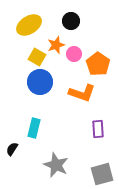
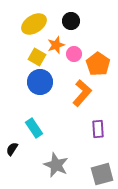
yellow ellipse: moved 5 px right, 1 px up
orange L-shape: rotated 68 degrees counterclockwise
cyan rectangle: rotated 48 degrees counterclockwise
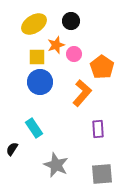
yellow square: rotated 30 degrees counterclockwise
orange pentagon: moved 4 px right, 3 px down
gray square: rotated 10 degrees clockwise
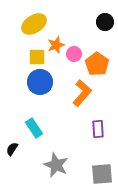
black circle: moved 34 px right, 1 px down
orange pentagon: moved 5 px left, 3 px up
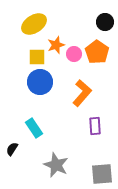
orange pentagon: moved 12 px up
purple rectangle: moved 3 px left, 3 px up
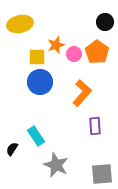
yellow ellipse: moved 14 px left; rotated 20 degrees clockwise
cyan rectangle: moved 2 px right, 8 px down
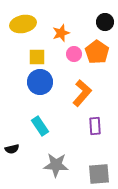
yellow ellipse: moved 3 px right
orange star: moved 5 px right, 12 px up
cyan rectangle: moved 4 px right, 10 px up
black semicircle: rotated 136 degrees counterclockwise
gray star: rotated 20 degrees counterclockwise
gray square: moved 3 px left
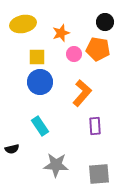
orange pentagon: moved 1 px right, 3 px up; rotated 25 degrees counterclockwise
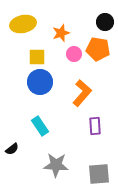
black semicircle: rotated 24 degrees counterclockwise
